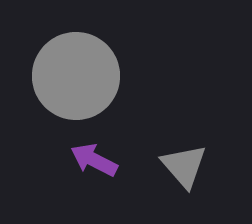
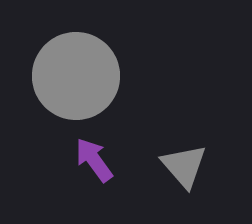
purple arrow: rotated 27 degrees clockwise
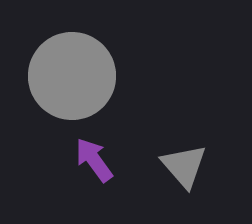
gray circle: moved 4 px left
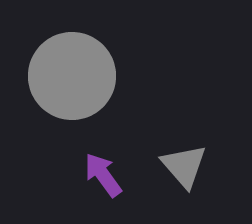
purple arrow: moved 9 px right, 15 px down
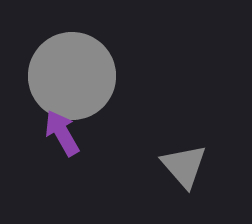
purple arrow: moved 41 px left, 42 px up; rotated 6 degrees clockwise
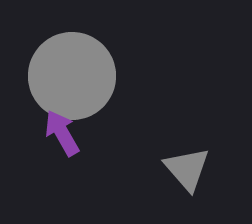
gray triangle: moved 3 px right, 3 px down
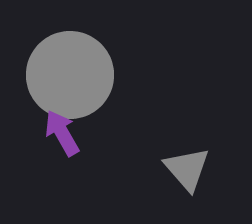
gray circle: moved 2 px left, 1 px up
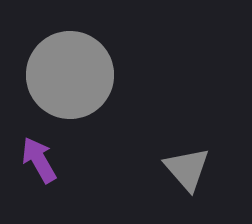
purple arrow: moved 23 px left, 27 px down
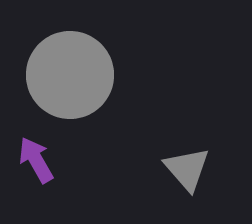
purple arrow: moved 3 px left
